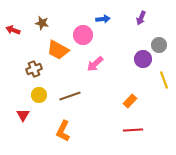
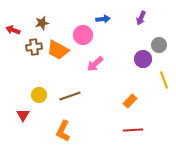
brown star: rotated 24 degrees counterclockwise
brown cross: moved 22 px up; rotated 14 degrees clockwise
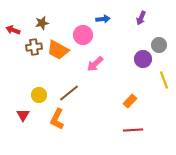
brown line: moved 1 px left, 3 px up; rotated 20 degrees counterclockwise
orange L-shape: moved 6 px left, 12 px up
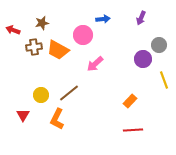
yellow circle: moved 2 px right
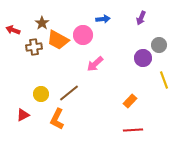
brown star: rotated 24 degrees counterclockwise
orange trapezoid: moved 10 px up
purple circle: moved 1 px up
yellow circle: moved 1 px up
red triangle: rotated 32 degrees clockwise
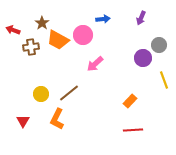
brown cross: moved 3 px left
red triangle: moved 6 px down; rotated 32 degrees counterclockwise
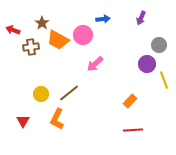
purple circle: moved 4 px right, 6 px down
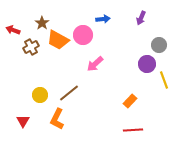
brown cross: rotated 21 degrees counterclockwise
yellow circle: moved 1 px left, 1 px down
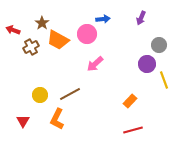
pink circle: moved 4 px right, 1 px up
brown line: moved 1 px right, 1 px down; rotated 10 degrees clockwise
red line: rotated 12 degrees counterclockwise
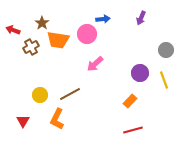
orange trapezoid: rotated 20 degrees counterclockwise
gray circle: moved 7 px right, 5 px down
purple circle: moved 7 px left, 9 px down
